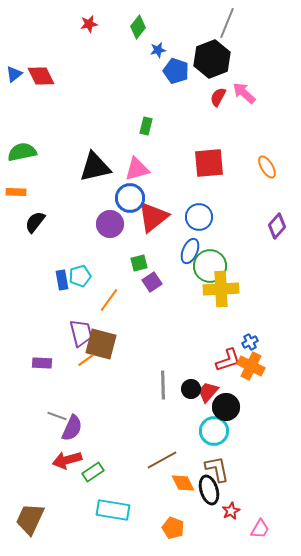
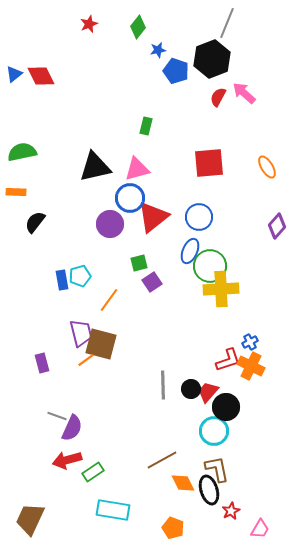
red star at (89, 24): rotated 12 degrees counterclockwise
purple rectangle at (42, 363): rotated 72 degrees clockwise
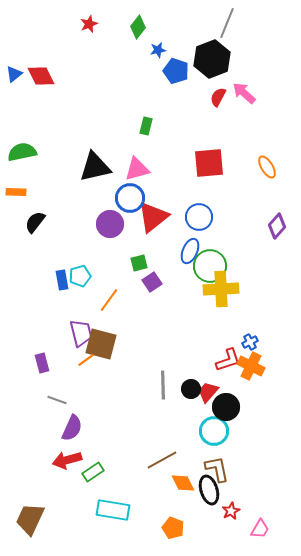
gray line at (57, 416): moved 16 px up
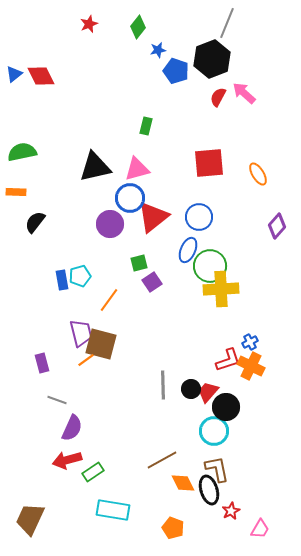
orange ellipse at (267, 167): moved 9 px left, 7 px down
blue ellipse at (190, 251): moved 2 px left, 1 px up
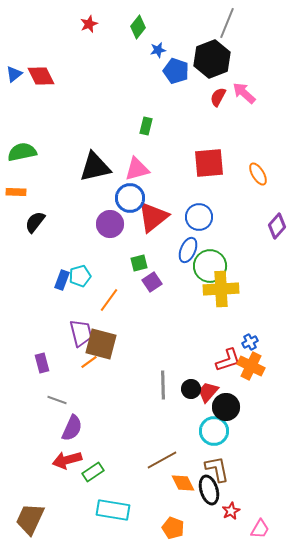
blue rectangle at (62, 280): rotated 30 degrees clockwise
orange line at (86, 360): moved 3 px right, 2 px down
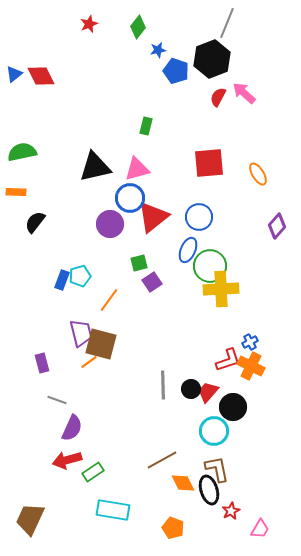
black circle at (226, 407): moved 7 px right
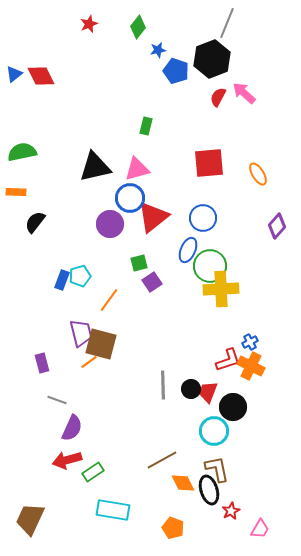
blue circle at (199, 217): moved 4 px right, 1 px down
red trapezoid at (208, 392): rotated 20 degrees counterclockwise
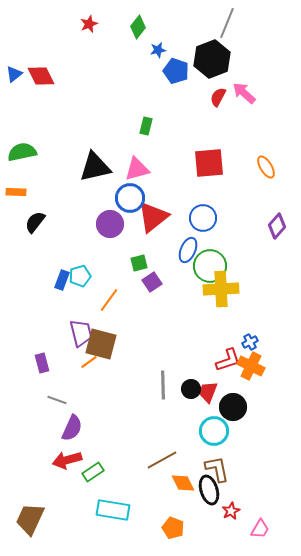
orange ellipse at (258, 174): moved 8 px right, 7 px up
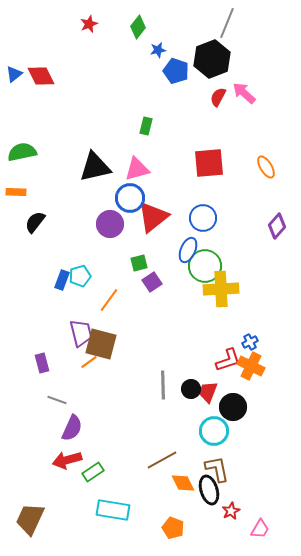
green circle at (210, 266): moved 5 px left
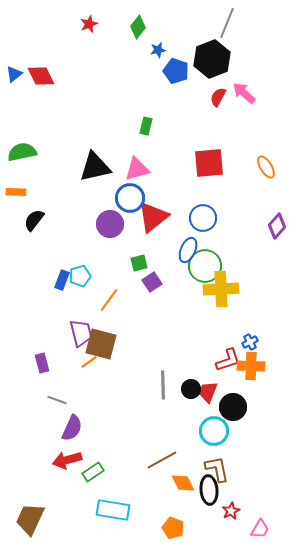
black semicircle at (35, 222): moved 1 px left, 2 px up
orange cross at (251, 366): rotated 24 degrees counterclockwise
black ellipse at (209, 490): rotated 12 degrees clockwise
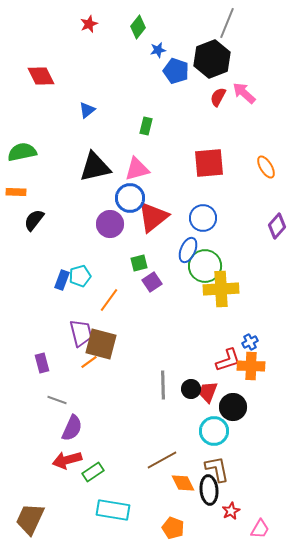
blue triangle at (14, 74): moved 73 px right, 36 px down
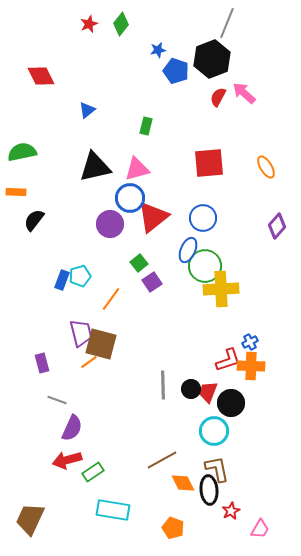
green diamond at (138, 27): moved 17 px left, 3 px up
green square at (139, 263): rotated 24 degrees counterclockwise
orange line at (109, 300): moved 2 px right, 1 px up
black circle at (233, 407): moved 2 px left, 4 px up
